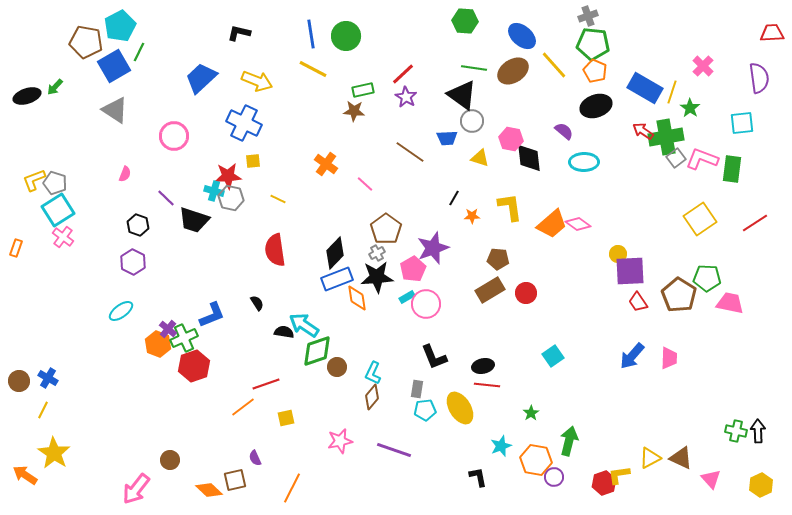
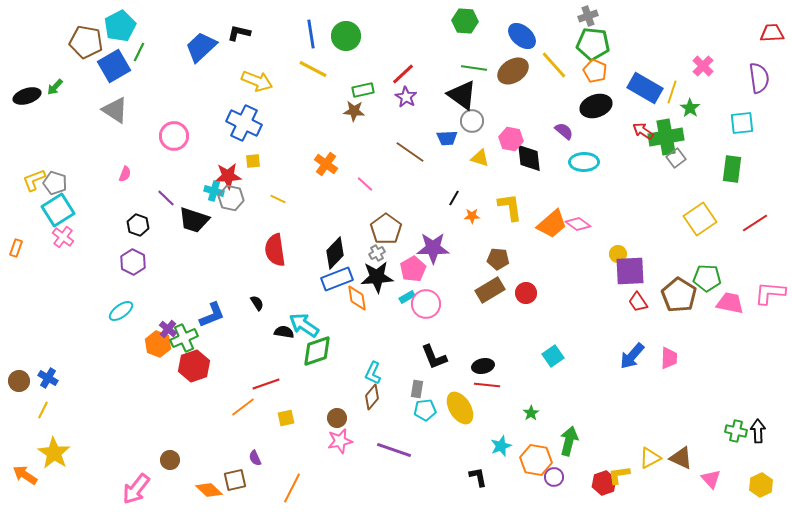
blue trapezoid at (201, 78): moved 31 px up
pink L-shape at (702, 159): moved 68 px right, 134 px down; rotated 16 degrees counterclockwise
purple star at (433, 248): rotated 20 degrees clockwise
brown circle at (337, 367): moved 51 px down
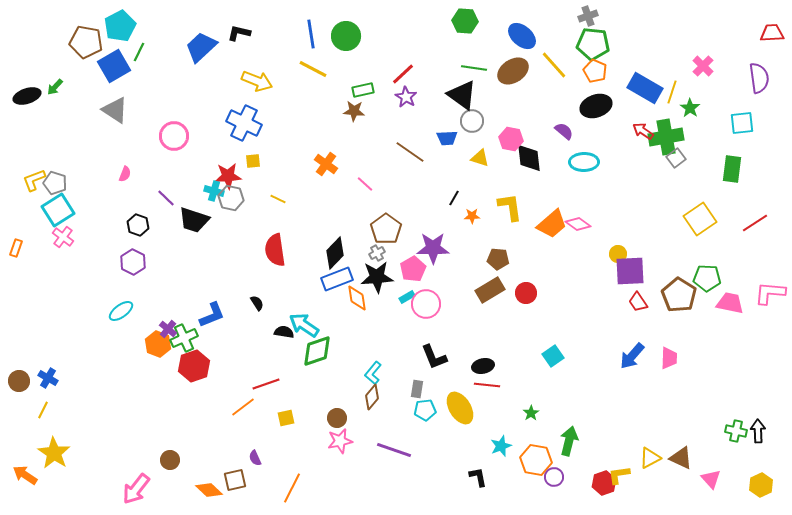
cyan L-shape at (373, 373): rotated 15 degrees clockwise
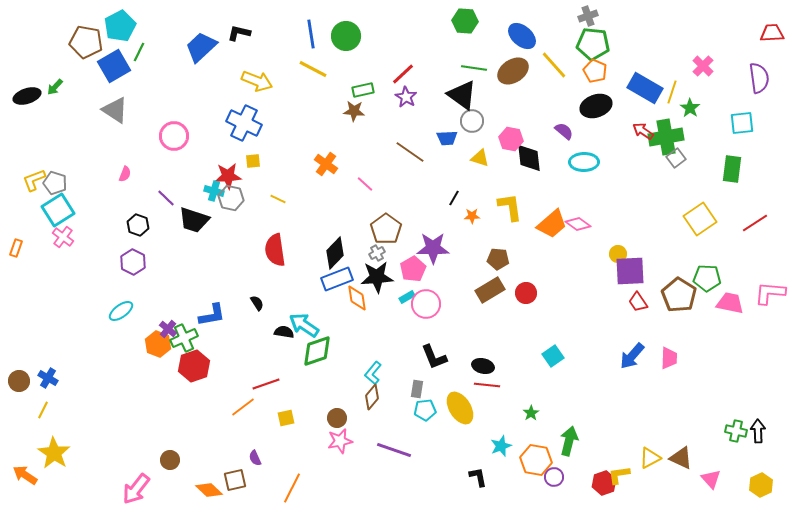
blue L-shape at (212, 315): rotated 12 degrees clockwise
black ellipse at (483, 366): rotated 25 degrees clockwise
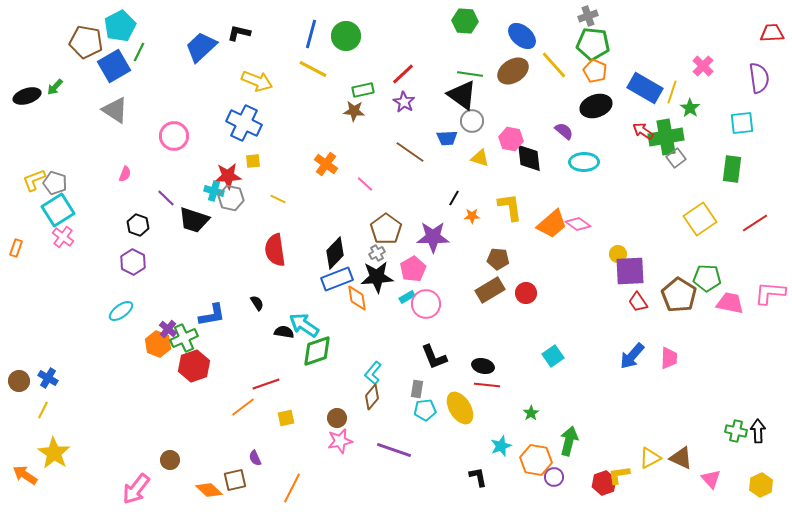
blue line at (311, 34): rotated 24 degrees clockwise
green line at (474, 68): moved 4 px left, 6 px down
purple star at (406, 97): moved 2 px left, 5 px down
purple star at (433, 248): moved 11 px up
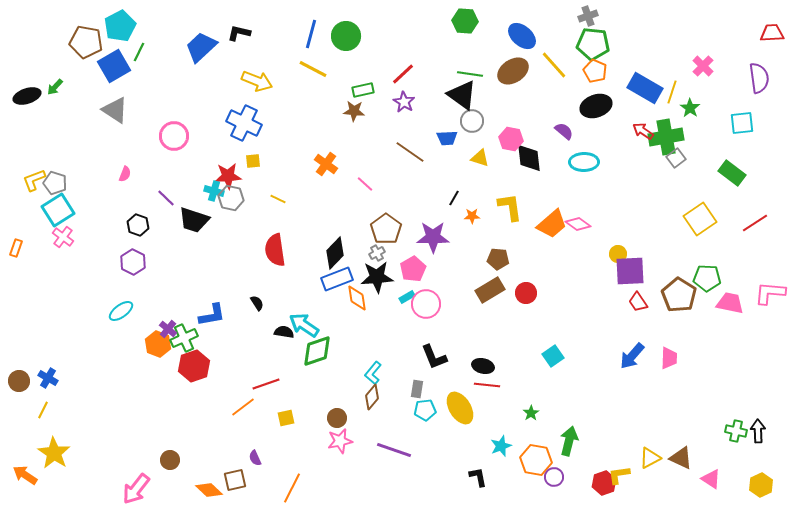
green rectangle at (732, 169): moved 4 px down; rotated 60 degrees counterclockwise
pink triangle at (711, 479): rotated 15 degrees counterclockwise
